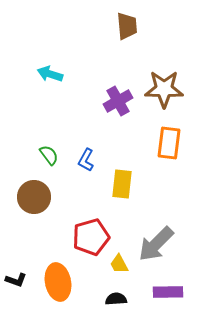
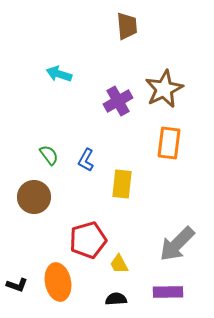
cyan arrow: moved 9 px right
brown star: rotated 27 degrees counterclockwise
red pentagon: moved 3 px left, 3 px down
gray arrow: moved 21 px right
black L-shape: moved 1 px right, 5 px down
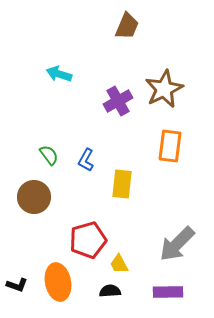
brown trapezoid: rotated 28 degrees clockwise
orange rectangle: moved 1 px right, 3 px down
black semicircle: moved 6 px left, 8 px up
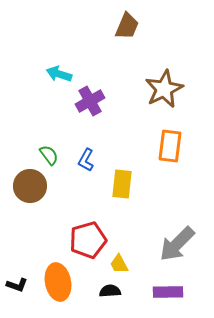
purple cross: moved 28 px left
brown circle: moved 4 px left, 11 px up
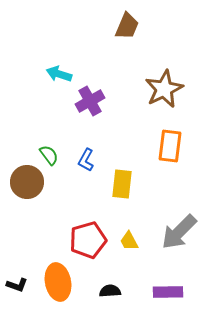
brown circle: moved 3 px left, 4 px up
gray arrow: moved 2 px right, 12 px up
yellow trapezoid: moved 10 px right, 23 px up
